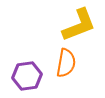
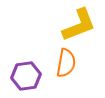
purple hexagon: moved 1 px left
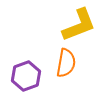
purple hexagon: rotated 12 degrees counterclockwise
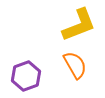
orange semicircle: moved 9 px right, 2 px down; rotated 40 degrees counterclockwise
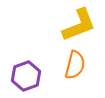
orange semicircle: rotated 44 degrees clockwise
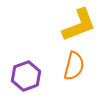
orange semicircle: moved 1 px left, 1 px down
